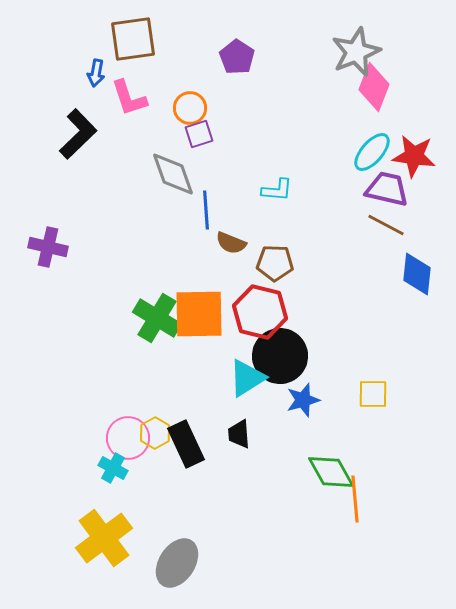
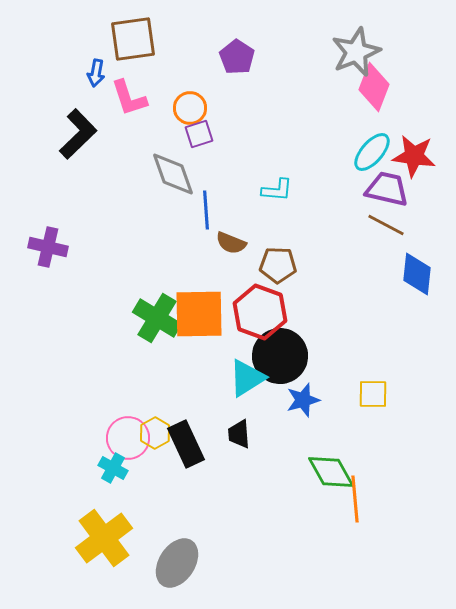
brown pentagon: moved 3 px right, 2 px down
red hexagon: rotated 6 degrees clockwise
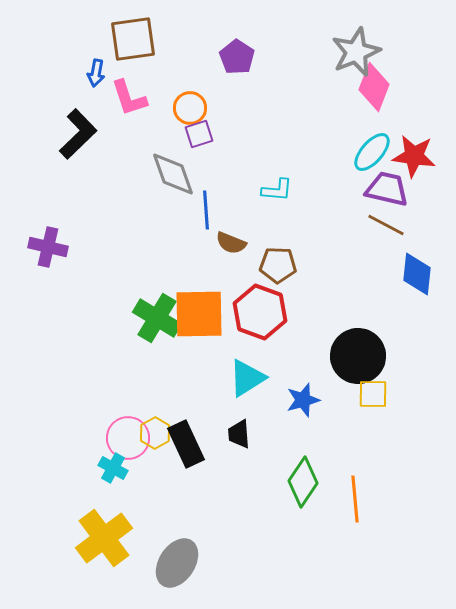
black circle: moved 78 px right
green diamond: moved 28 px left, 10 px down; rotated 63 degrees clockwise
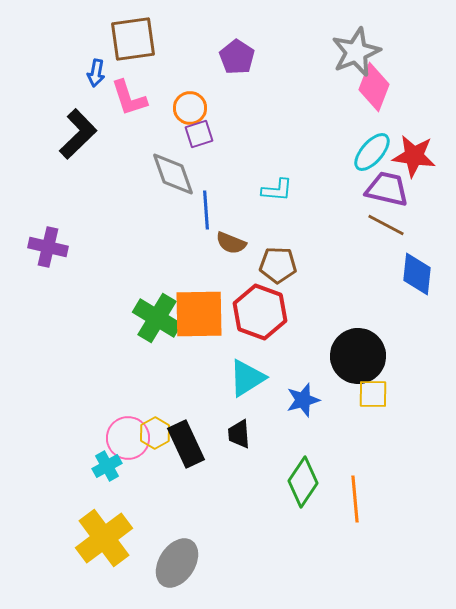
cyan cross: moved 6 px left, 2 px up; rotated 32 degrees clockwise
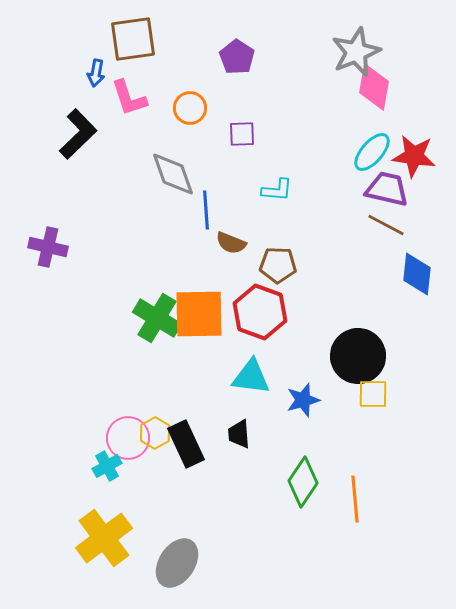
pink diamond: rotated 12 degrees counterclockwise
purple square: moved 43 px right; rotated 16 degrees clockwise
cyan triangle: moved 4 px right, 1 px up; rotated 39 degrees clockwise
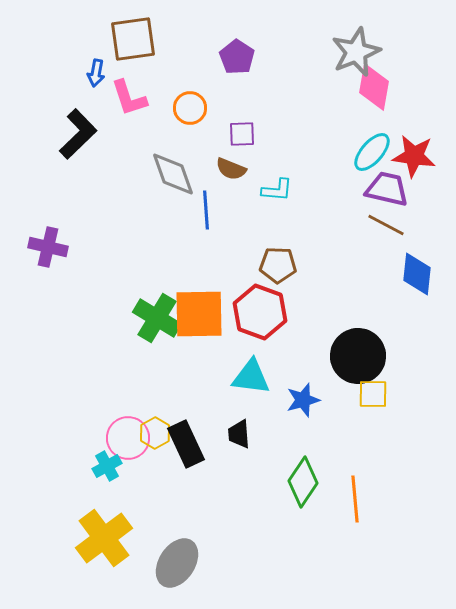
brown semicircle: moved 74 px up
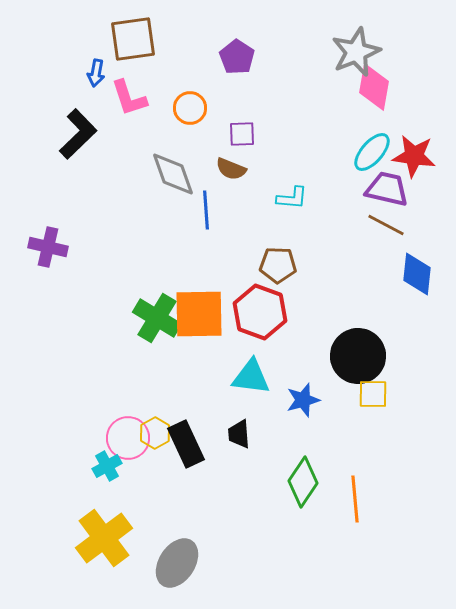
cyan L-shape: moved 15 px right, 8 px down
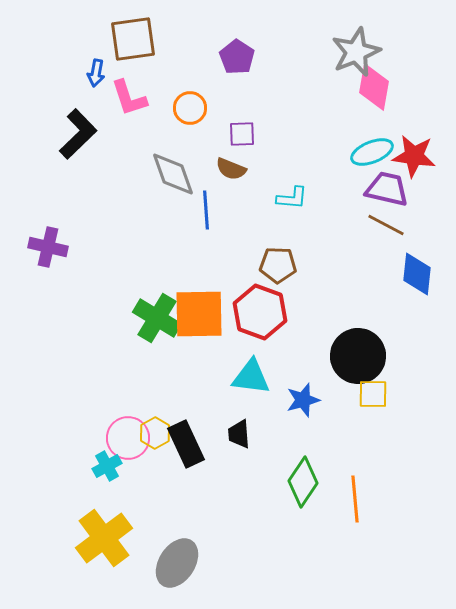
cyan ellipse: rotated 27 degrees clockwise
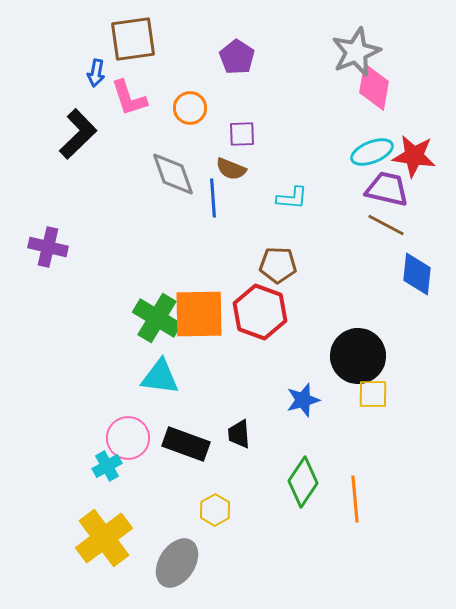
blue line: moved 7 px right, 12 px up
cyan triangle: moved 91 px left
yellow hexagon: moved 60 px right, 77 px down
black rectangle: rotated 45 degrees counterclockwise
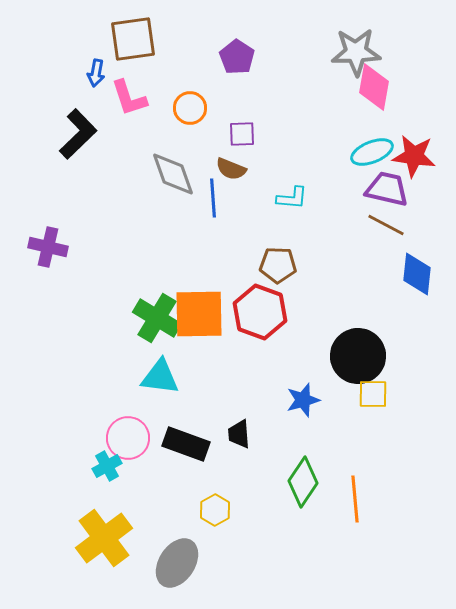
gray star: rotated 21 degrees clockwise
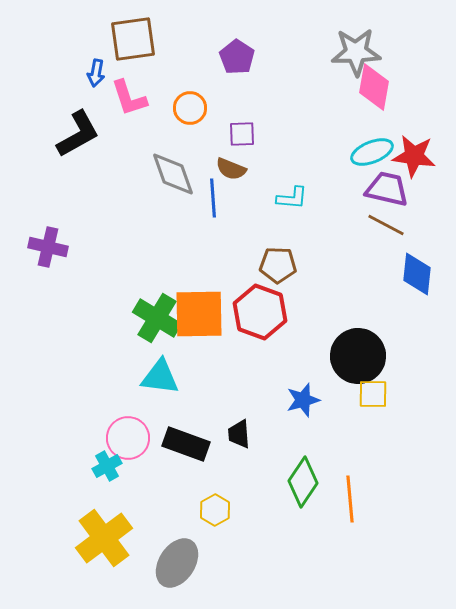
black L-shape: rotated 15 degrees clockwise
orange line: moved 5 px left
